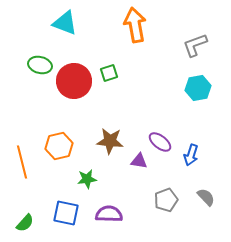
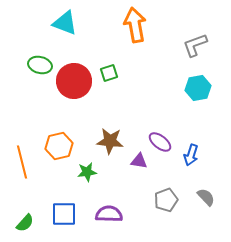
green star: moved 7 px up
blue square: moved 2 px left, 1 px down; rotated 12 degrees counterclockwise
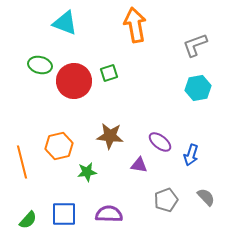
brown star: moved 5 px up
purple triangle: moved 4 px down
green semicircle: moved 3 px right, 3 px up
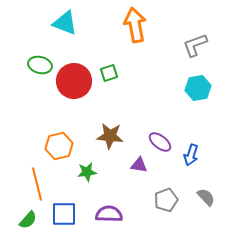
orange line: moved 15 px right, 22 px down
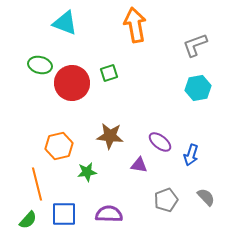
red circle: moved 2 px left, 2 px down
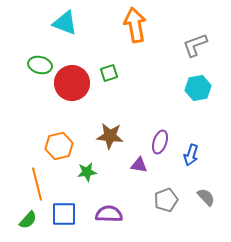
purple ellipse: rotated 70 degrees clockwise
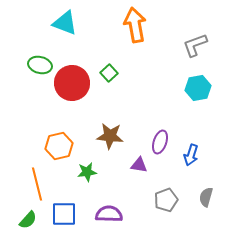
green square: rotated 24 degrees counterclockwise
gray semicircle: rotated 120 degrees counterclockwise
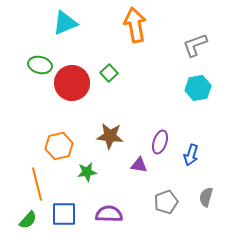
cyan triangle: rotated 44 degrees counterclockwise
gray pentagon: moved 2 px down
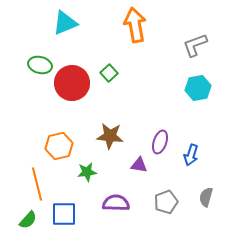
purple semicircle: moved 7 px right, 11 px up
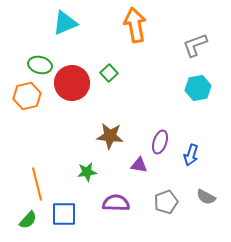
orange hexagon: moved 32 px left, 50 px up
gray semicircle: rotated 78 degrees counterclockwise
